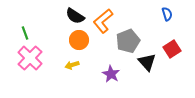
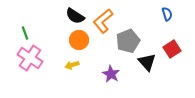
pink cross: rotated 10 degrees counterclockwise
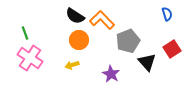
orange L-shape: moved 1 px left, 1 px up; rotated 85 degrees clockwise
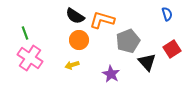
orange L-shape: rotated 30 degrees counterclockwise
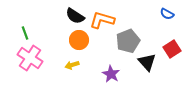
blue semicircle: rotated 136 degrees clockwise
